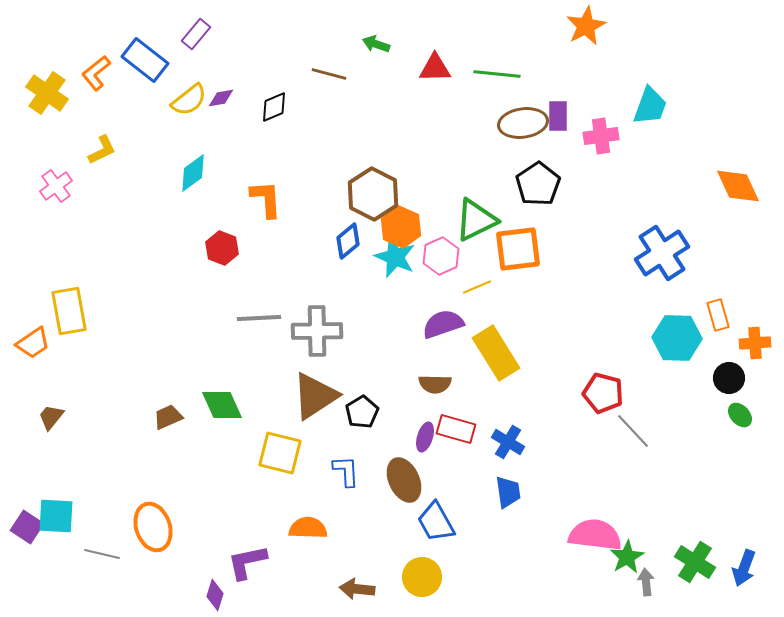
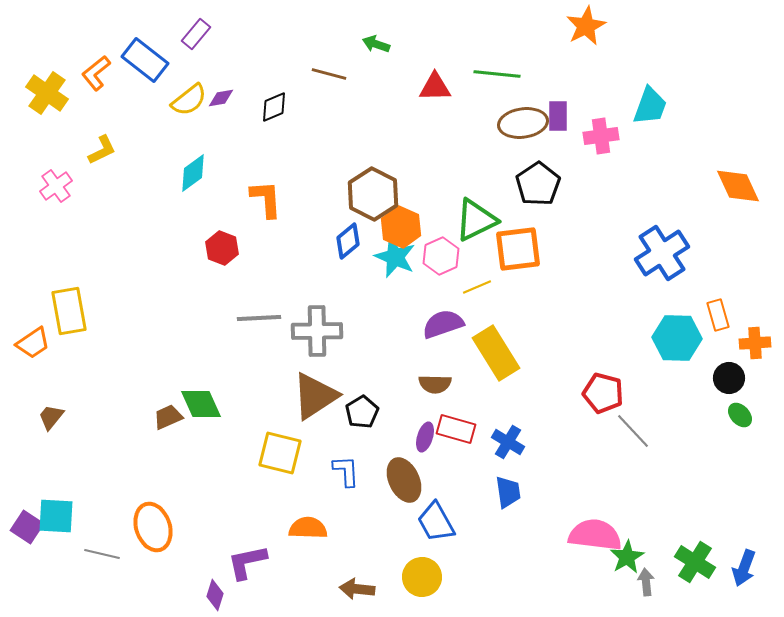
red triangle at (435, 68): moved 19 px down
green diamond at (222, 405): moved 21 px left, 1 px up
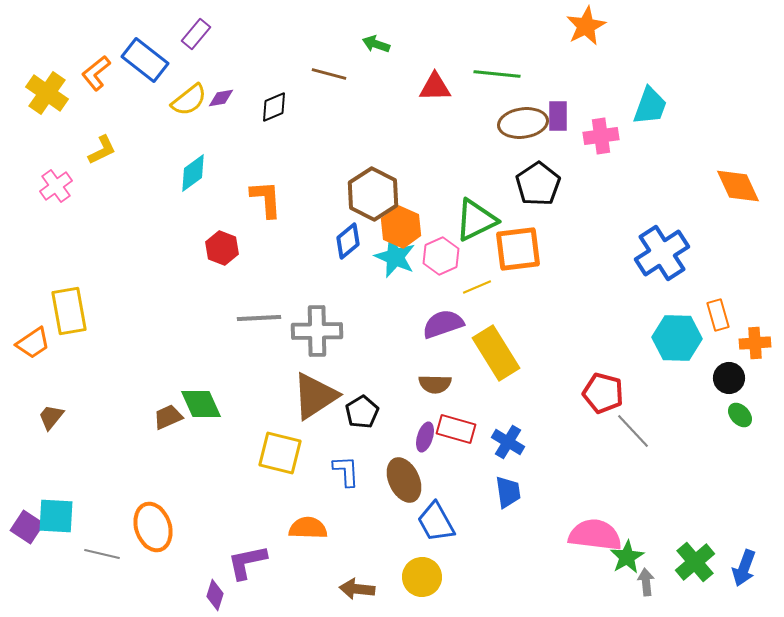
green cross at (695, 562): rotated 18 degrees clockwise
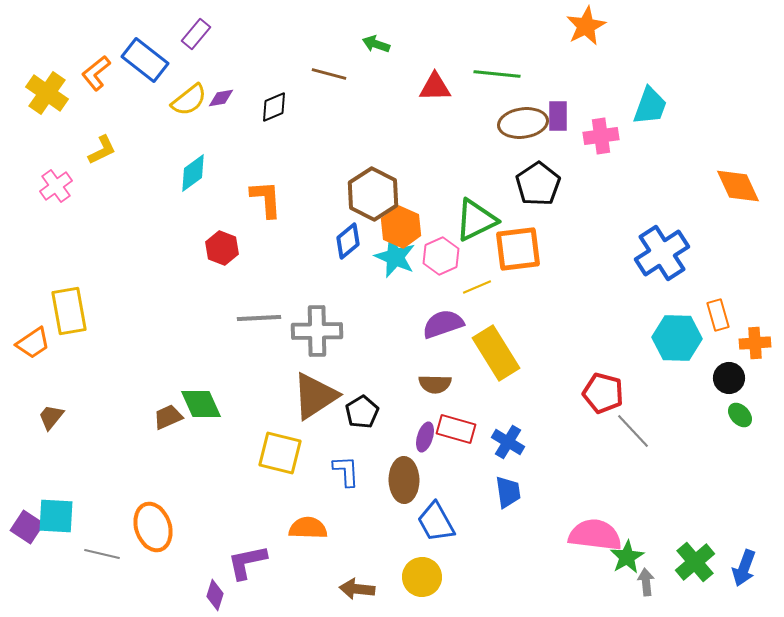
brown ellipse at (404, 480): rotated 24 degrees clockwise
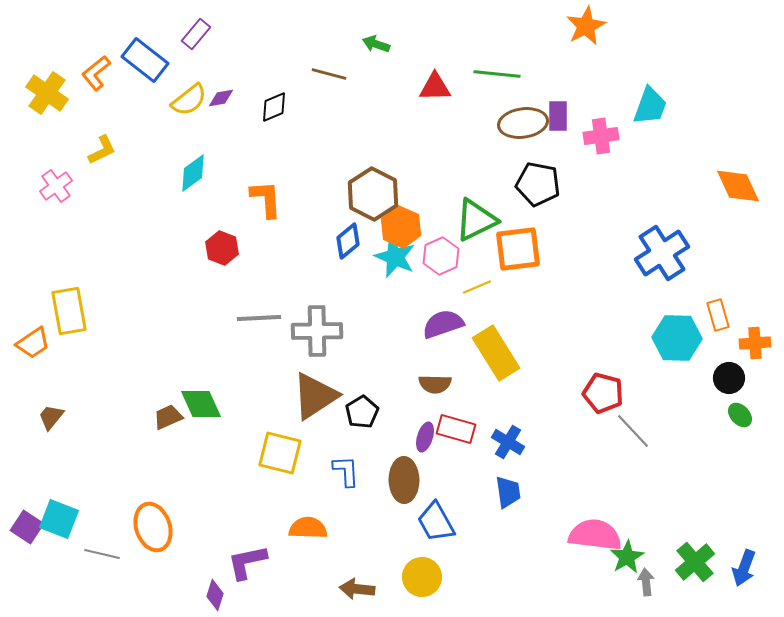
black pentagon at (538, 184): rotated 27 degrees counterclockwise
cyan square at (56, 516): moved 3 px right, 3 px down; rotated 18 degrees clockwise
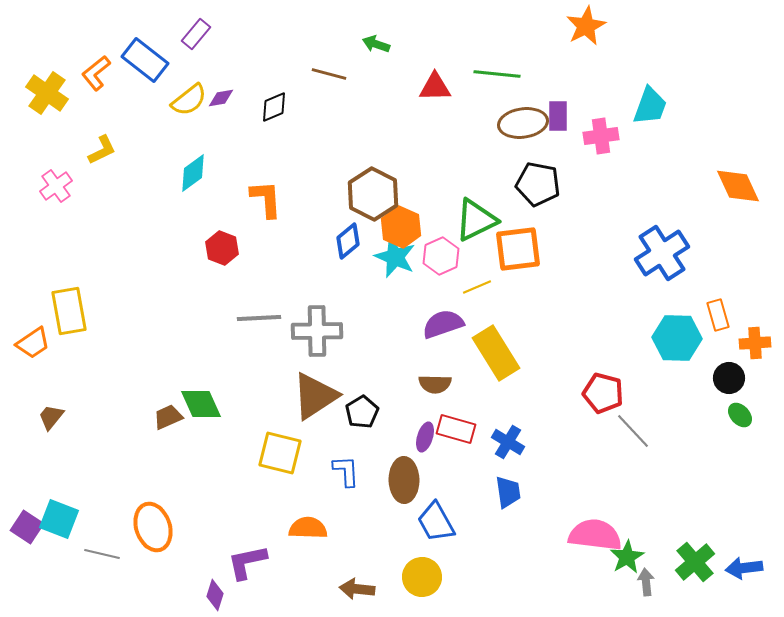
blue arrow at (744, 568): rotated 63 degrees clockwise
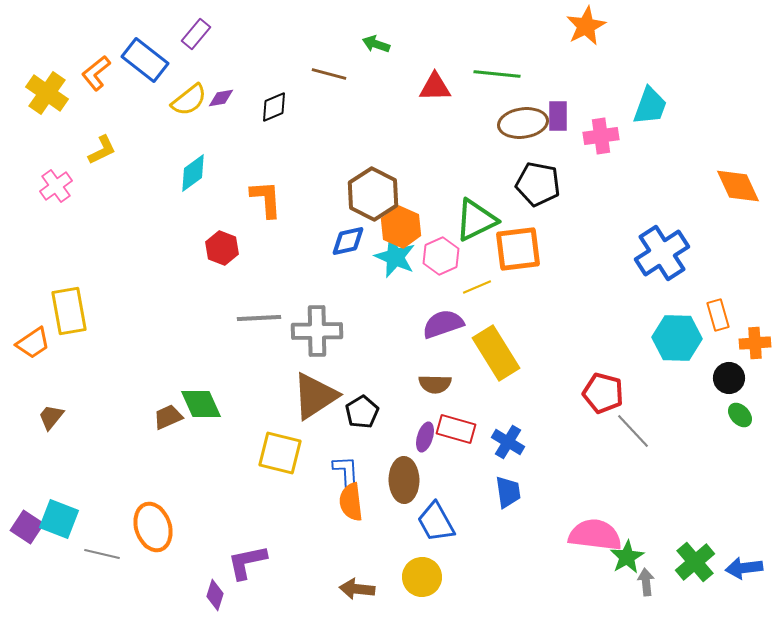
blue diamond at (348, 241): rotated 27 degrees clockwise
orange semicircle at (308, 528): moved 43 px right, 26 px up; rotated 99 degrees counterclockwise
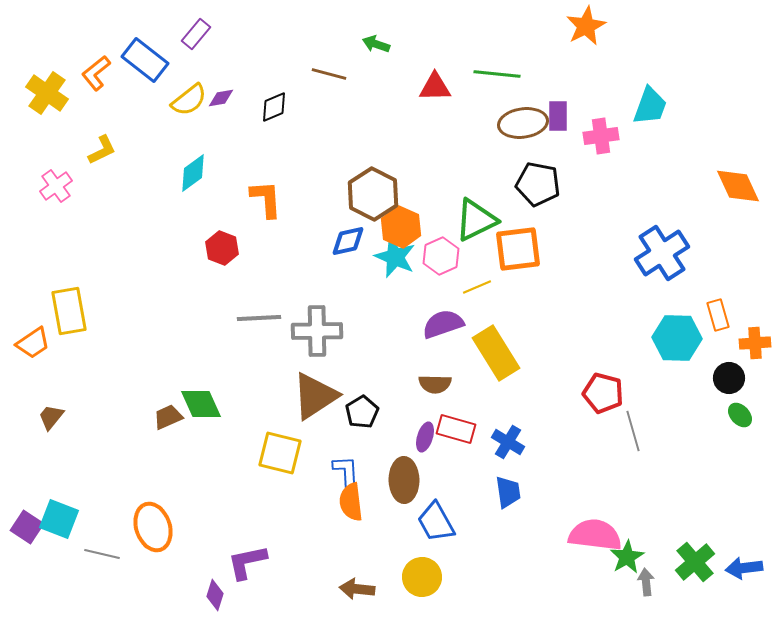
gray line at (633, 431): rotated 27 degrees clockwise
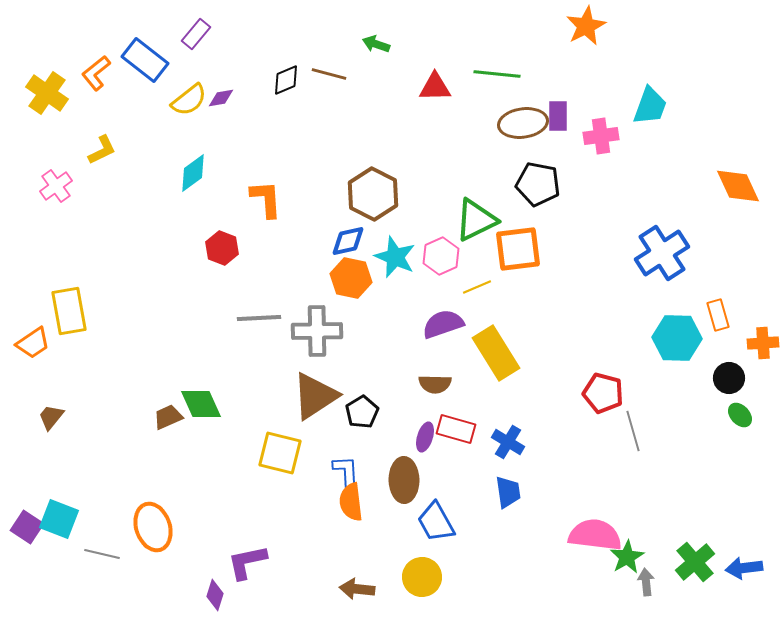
black diamond at (274, 107): moved 12 px right, 27 px up
orange hexagon at (401, 227): moved 50 px left, 51 px down; rotated 12 degrees counterclockwise
orange cross at (755, 343): moved 8 px right
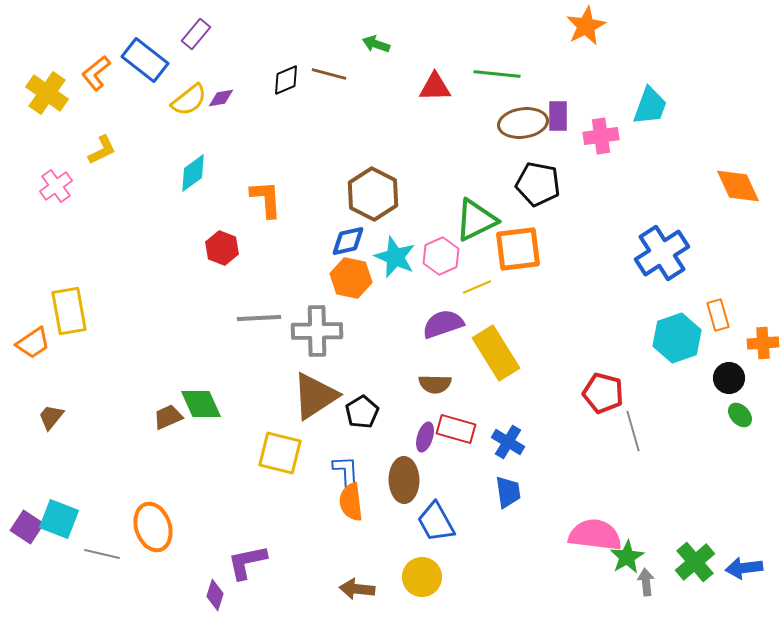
cyan hexagon at (677, 338): rotated 21 degrees counterclockwise
